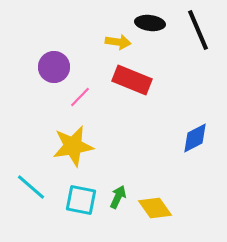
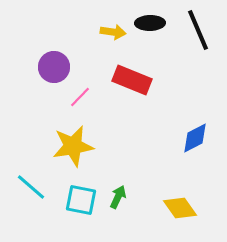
black ellipse: rotated 8 degrees counterclockwise
yellow arrow: moved 5 px left, 10 px up
yellow diamond: moved 25 px right
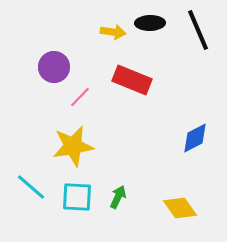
cyan square: moved 4 px left, 3 px up; rotated 8 degrees counterclockwise
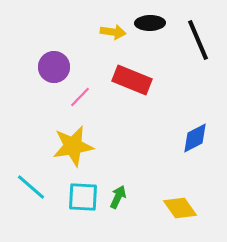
black line: moved 10 px down
cyan square: moved 6 px right
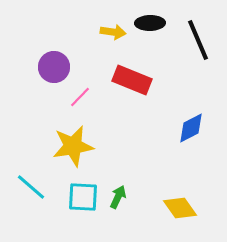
blue diamond: moved 4 px left, 10 px up
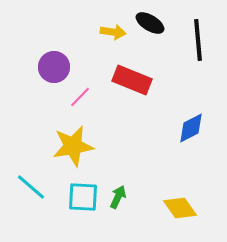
black ellipse: rotated 32 degrees clockwise
black line: rotated 18 degrees clockwise
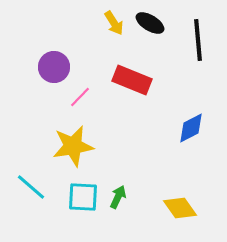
yellow arrow: moved 1 px right, 9 px up; rotated 50 degrees clockwise
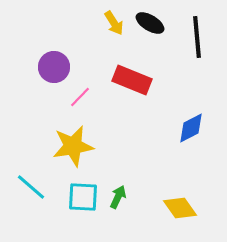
black line: moved 1 px left, 3 px up
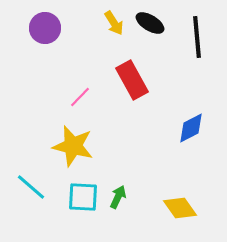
purple circle: moved 9 px left, 39 px up
red rectangle: rotated 39 degrees clockwise
yellow star: rotated 24 degrees clockwise
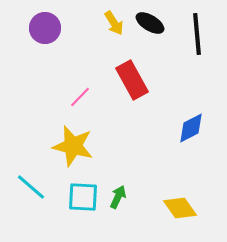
black line: moved 3 px up
